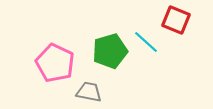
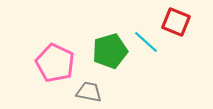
red square: moved 2 px down
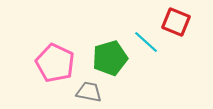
green pentagon: moved 7 px down
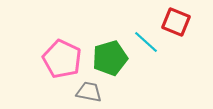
pink pentagon: moved 7 px right, 4 px up
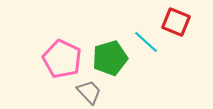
gray trapezoid: rotated 36 degrees clockwise
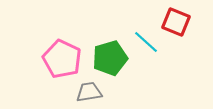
gray trapezoid: rotated 56 degrees counterclockwise
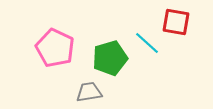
red square: rotated 12 degrees counterclockwise
cyan line: moved 1 px right, 1 px down
pink pentagon: moved 7 px left, 11 px up
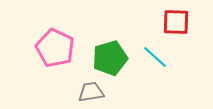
red square: rotated 8 degrees counterclockwise
cyan line: moved 8 px right, 14 px down
gray trapezoid: moved 2 px right
